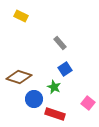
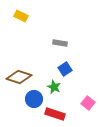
gray rectangle: rotated 40 degrees counterclockwise
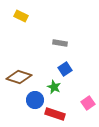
blue circle: moved 1 px right, 1 px down
pink square: rotated 16 degrees clockwise
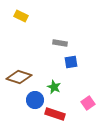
blue square: moved 6 px right, 7 px up; rotated 24 degrees clockwise
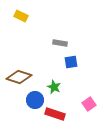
pink square: moved 1 px right, 1 px down
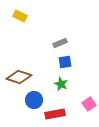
yellow rectangle: moved 1 px left
gray rectangle: rotated 32 degrees counterclockwise
blue square: moved 6 px left
green star: moved 7 px right, 3 px up
blue circle: moved 1 px left
red rectangle: rotated 30 degrees counterclockwise
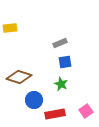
yellow rectangle: moved 10 px left, 12 px down; rotated 32 degrees counterclockwise
pink square: moved 3 px left, 7 px down
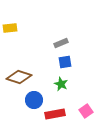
gray rectangle: moved 1 px right
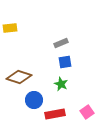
pink square: moved 1 px right, 1 px down
